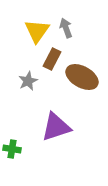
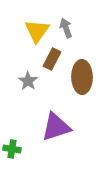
brown ellipse: rotated 60 degrees clockwise
gray star: rotated 12 degrees counterclockwise
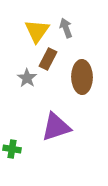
brown rectangle: moved 4 px left
gray star: moved 1 px left, 3 px up
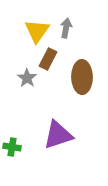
gray arrow: rotated 30 degrees clockwise
purple triangle: moved 2 px right, 8 px down
green cross: moved 2 px up
